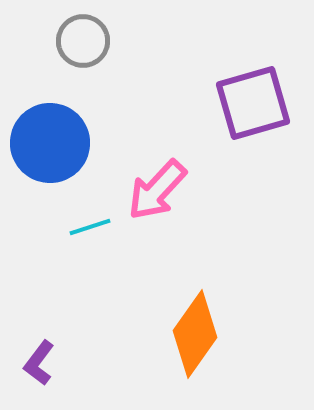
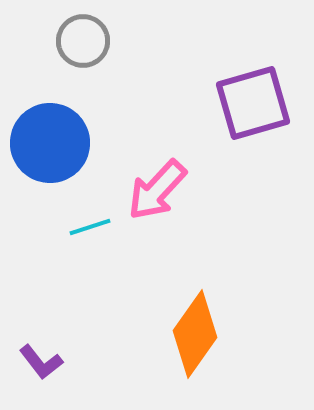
purple L-shape: moved 2 px right, 1 px up; rotated 75 degrees counterclockwise
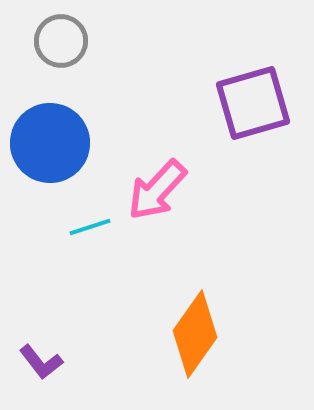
gray circle: moved 22 px left
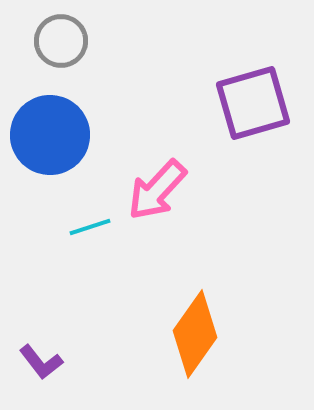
blue circle: moved 8 px up
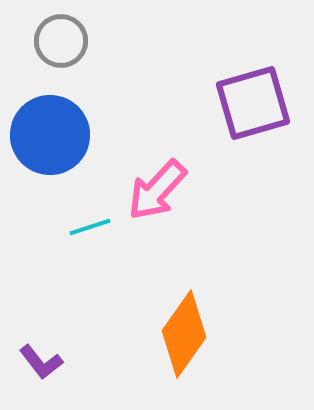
orange diamond: moved 11 px left
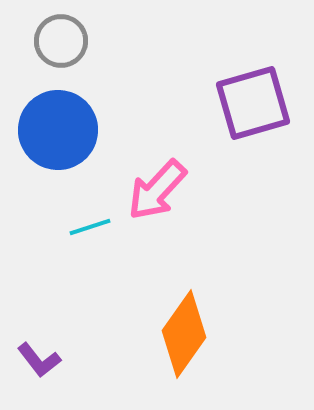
blue circle: moved 8 px right, 5 px up
purple L-shape: moved 2 px left, 2 px up
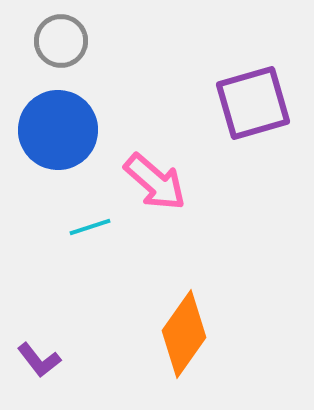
pink arrow: moved 2 px left, 8 px up; rotated 92 degrees counterclockwise
